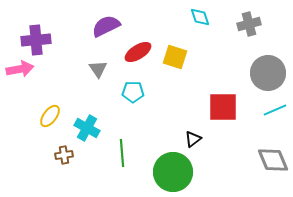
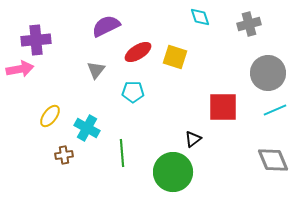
gray triangle: moved 2 px left, 1 px down; rotated 12 degrees clockwise
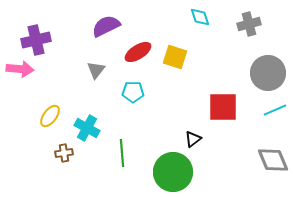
purple cross: rotated 8 degrees counterclockwise
pink arrow: rotated 16 degrees clockwise
brown cross: moved 2 px up
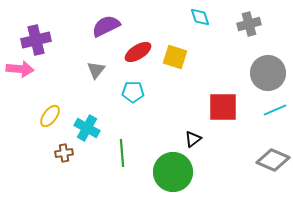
gray diamond: rotated 44 degrees counterclockwise
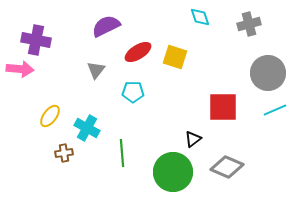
purple cross: rotated 24 degrees clockwise
gray diamond: moved 46 px left, 7 px down
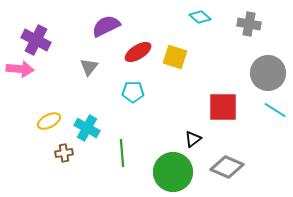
cyan diamond: rotated 30 degrees counterclockwise
gray cross: rotated 25 degrees clockwise
purple cross: rotated 16 degrees clockwise
gray triangle: moved 7 px left, 3 px up
cyan line: rotated 55 degrees clockwise
yellow ellipse: moved 1 px left, 5 px down; rotated 25 degrees clockwise
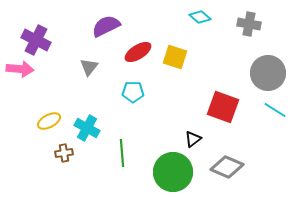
red square: rotated 20 degrees clockwise
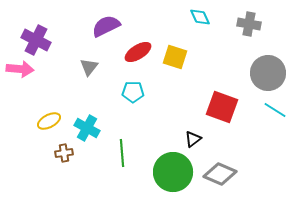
cyan diamond: rotated 25 degrees clockwise
red square: moved 1 px left
gray diamond: moved 7 px left, 7 px down
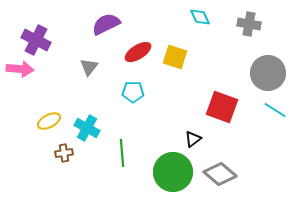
purple semicircle: moved 2 px up
gray diamond: rotated 16 degrees clockwise
